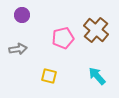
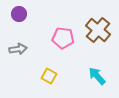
purple circle: moved 3 px left, 1 px up
brown cross: moved 2 px right
pink pentagon: rotated 20 degrees clockwise
yellow square: rotated 14 degrees clockwise
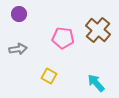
cyan arrow: moved 1 px left, 7 px down
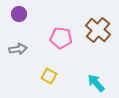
pink pentagon: moved 2 px left
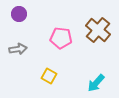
cyan arrow: rotated 96 degrees counterclockwise
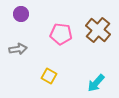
purple circle: moved 2 px right
pink pentagon: moved 4 px up
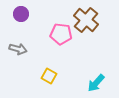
brown cross: moved 12 px left, 10 px up
gray arrow: rotated 24 degrees clockwise
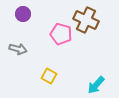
purple circle: moved 2 px right
brown cross: rotated 15 degrees counterclockwise
pink pentagon: rotated 10 degrees clockwise
cyan arrow: moved 2 px down
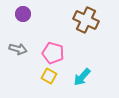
pink pentagon: moved 8 px left, 19 px down
cyan arrow: moved 14 px left, 8 px up
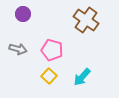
brown cross: rotated 10 degrees clockwise
pink pentagon: moved 1 px left, 3 px up
yellow square: rotated 14 degrees clockwise
